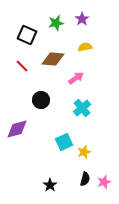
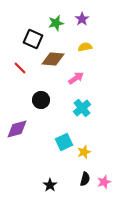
black square: moved 6 px right, 4 px down
red line: moved 2 px left, 2 px down
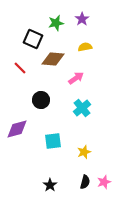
cyan square: moved 11 px left, 1 px up; rotated 18 degrees clockwise
black semicircle: moved 3 px down
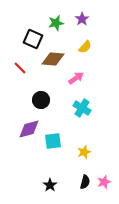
yellow semicircle: rotated 144 degrees clockwise
cyan cross: rotated 18 degrees counterclockwise
purple diamond: moved 12 px right
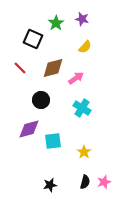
purple star: rotated 24 degrees counterclockwise
green star: rotated 21 degrees counterclockwise
brown diamond: moved 9 px down; rotated 20 degrees counterclockwise
yellow star: rotated 16 degrees counterclockwise
black star: rotated 24 degrees clockwise
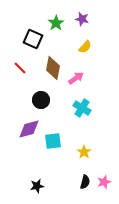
brown diamond: rotated 65 degrees counterclockwise
black star: moved 13 px left, 1 px down
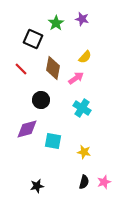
yellow semicircle: moved 10 px down
red line: moved 1 px right, 1 px down
purple diamond: moved 2 px left
cyan square: rotated 18 degrees clockwise
yellow star: rotated 24 degrees counterclockwise
black semicircle: moved 1 px left
